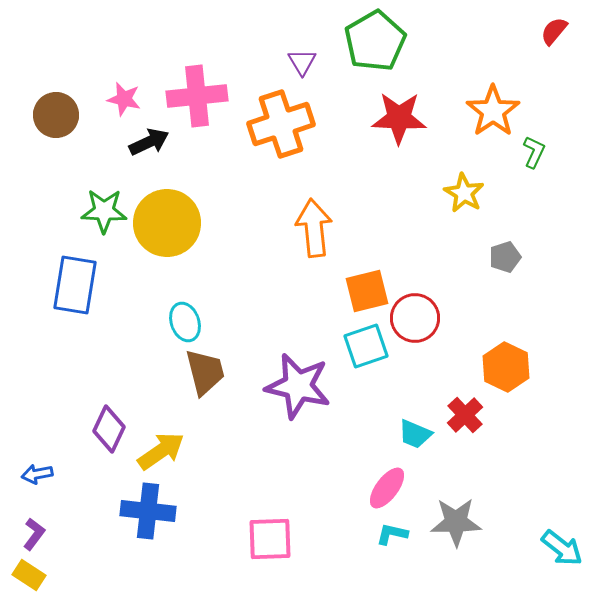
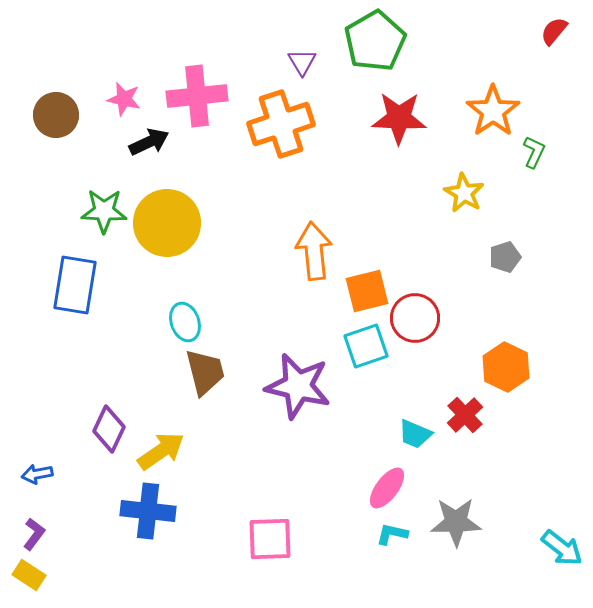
orange arrow: moved 23 px down
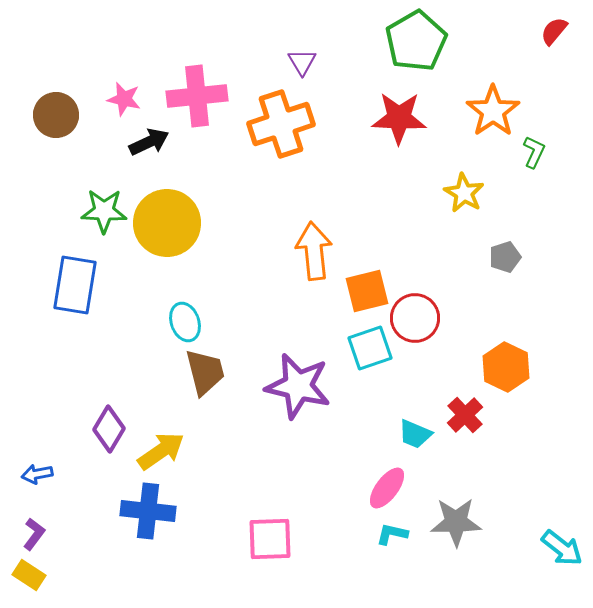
green pentagon: moved 41 px right
cyan square: moved 4 px right, 2 px down
purple diamond: rotated 6 degrees clockwise
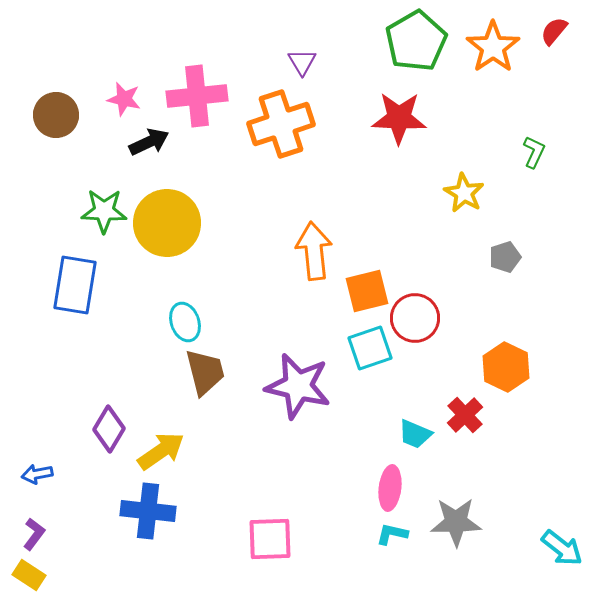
orange star: moved 64 px up
pink ellipse: moved 3 px right; rotated 30 degrees counterclockwise
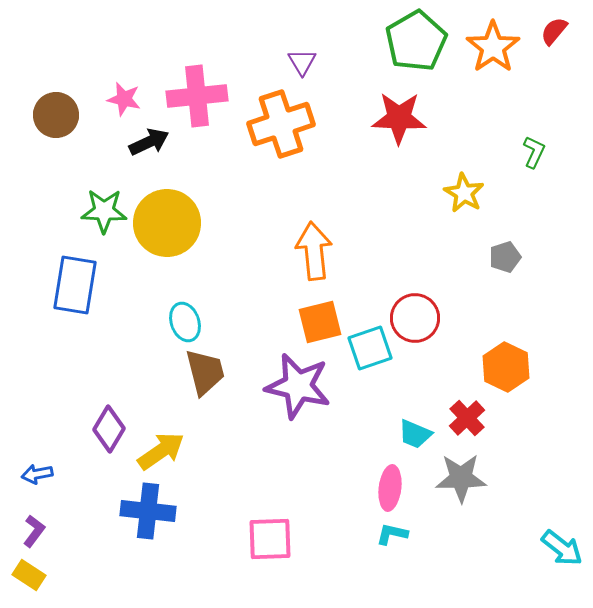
orange square: moved 47 px left, 31 px down
red cross: moved 2 px right, 3 px down
gray star: moved 5 px right, 44 px up
purple L-shape: moved 3 px up
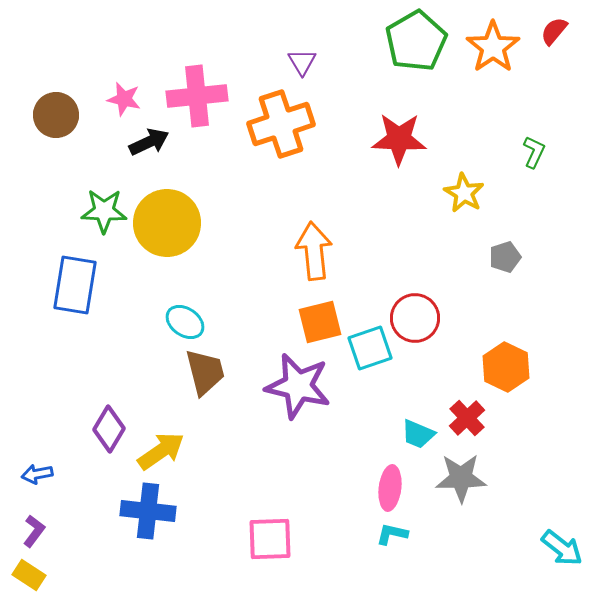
red star: moved 21 px down
cyan ellipse: rotated 36 degrees counterclockwise
cyan trapezoid: moved 3 px right
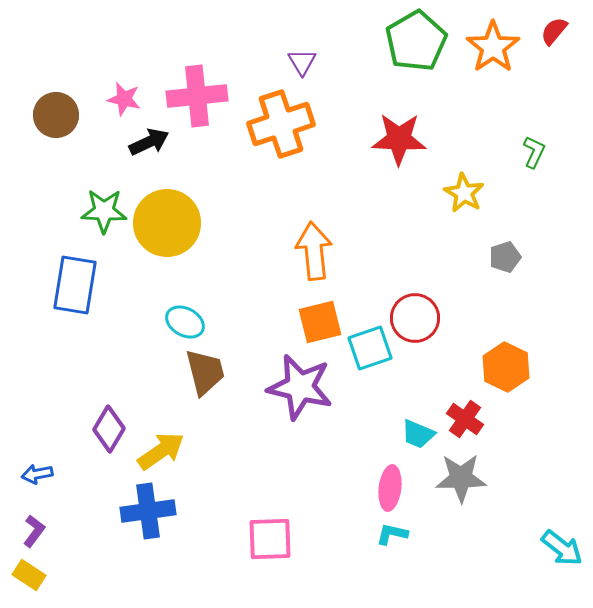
cyan ellipse: rotated 6 degrees counterclockwise
purple star: moved 2 px right, 1 px down
red cross: moved 2 px left, 1 px down; rotated 12 degrees counterclockwise
blue cross: rotated 14 degrees counterclockwise
